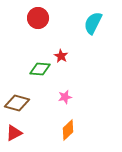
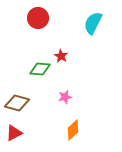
orange diamond: moved 5 px right
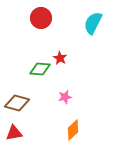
red circle: moved 3 px right
red star: moved 1 px left, 2 px down
red triangle: rotated 18 degrees clockwise
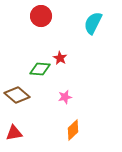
red circle: moved 2 px up
brown diamond: moved 8 px up; rotated 25 degrees clockwise
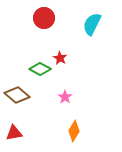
red circle: moved 3 px right, 2 px down
cyan semicircle: moved 1 px left, 1 px down
green diamond: rotated 25 degrees clockwise
pink star: rotated 24 degrees counterclockwise
orange diamond: moved 1 px right, 1 px down; rotated 15 degrees counterclockwise
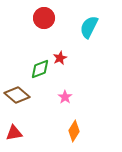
cyan semicircle: moved 3 px left, 3 px down
red star: rotated 16 degrees clockwise
green diamond: rotated 50 degrees counterclockwise
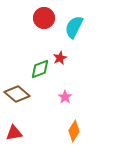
cyan semicircle: moved 15 px left
brown diamond: moved 1 px up
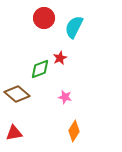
pink star: rotated 24 degrees counterclockwise
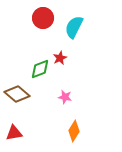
red circle: moved 1 px left
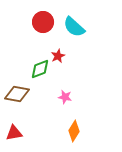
red circle: moved 4 px down
cyan semicircle: rotated 75 degrees counterclockwise
red star: moved 2 px left, 2 px up
brown diamond: rotated 30 degrees counterclockwise
